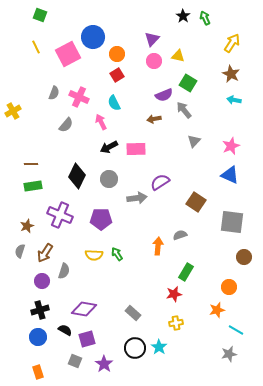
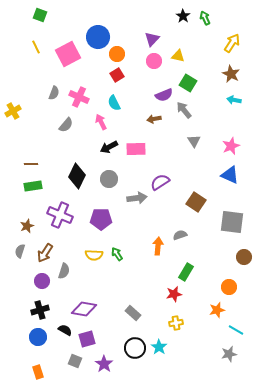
blue circle at (93, 37): moved 5 px right
gray triangle at (194, 141): rotated 16 degrees counterclockwise
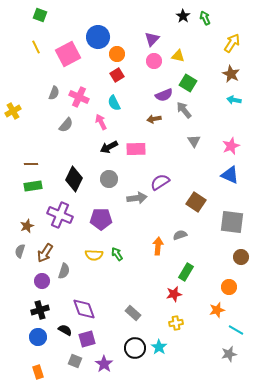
black diamond at (77, 176): moved 3 px left, 3 px down
brown circle at (244, 257): moved 3 px left
purple diamond at (84, 309): rotated 60 degrees clockwise
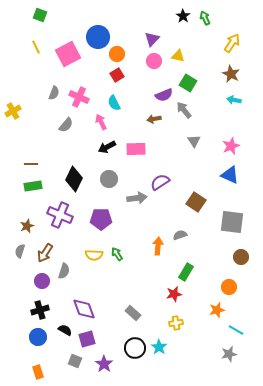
black arrow at (109, 147): moved 2 px left
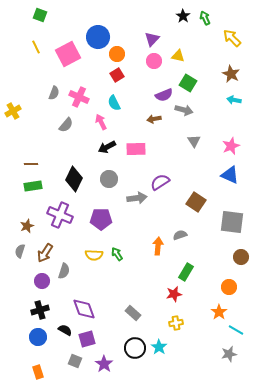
yellow arrow at (232, 43): moved 5 px up; rotated 78 degrees counterclockwise
gray arrow at (184, 110): rotated 144 degrees clockwise
orange star at (217, 310): moved 2 px right, 2 px down; rotated 21 degrees counterclockwise
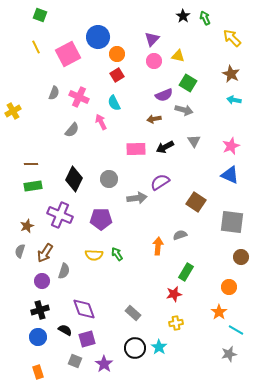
gray semicircle at (66, 125): moved 6 px right, 5 px down
black arrow at (107, 147): moved 58 px right
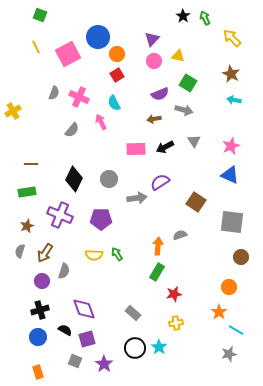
purple semicircle at (164, 95): moved 4 px left, 1 px up
green rectangle at (33, 186): moved 6 px left, 6 px down
green rectangle at (186, 272): moved 29 px left
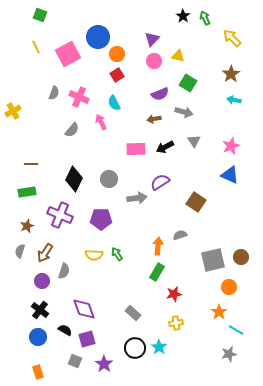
brown star at (231, 74): rotated 12 degrees clockwise
gray arrow at (184, 110): moved 2 px down
gray square at (232, 222): moved 19 px left, 38 px down; rotated 20 degrees counterclockwise
black cross at (40, 310): rotated 36 degrees counterclockwise
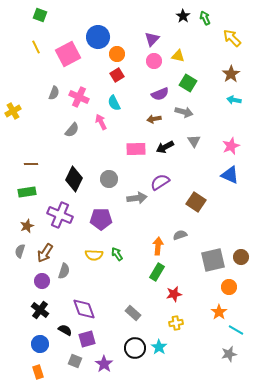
blue circle at (38, 337): moved 2 px right, 7 px down
